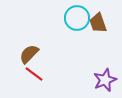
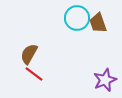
brown semicircle: rotated 15 degrees counterclockwise
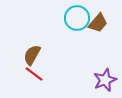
brown trapezoid: rotated 120 degrees counterclockwise
brown semicircle: moved 3 px right, 1 px down
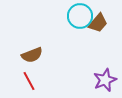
cyan circle: moved 3 px right, 2 px up
brown semicircle: rotated 140 degrees counterclockwise
red line: moved 5 px left, 7 px down; rotated 24 degrees clockwise
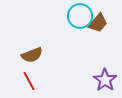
purple star: rotated 15 degrees counterclockwise
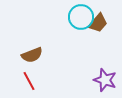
cyan circle: moved 1 px right, 1 px down
purple star: rotated 15 degrees counterclockwise
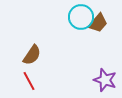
brown semicircle: rotated 35 degrees counterclockwise
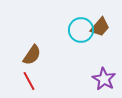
cyan circle: moved 13 px down
brown trapezoid: moved 2 px right, 4 px down
purple star: moved 1 px left, 1 px up; rotated 10 degrees clockwise
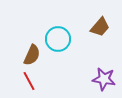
cyan circle: moved 23 px left, 9 px down
brown semicircle: rotated 10 degrees counterclockwise
purple star: rotated 20 degrees counterclockwise
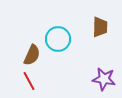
brown trapezoid: rotated 40 degrees counterclockwise
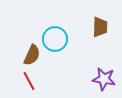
cyan circle: moved 3 px left
